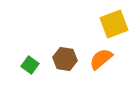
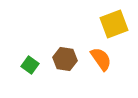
orange semicircle: rotated 95 degrees clockwise
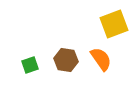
brown hexagon: moved 1 px right, 1 px down
green square: rotated 36 degrees clockwise
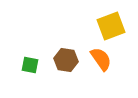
yellow square: moved 3 px left, 2 px down
green square: rotated 30 degrees clockwise
